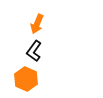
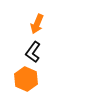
black L-shape: moved 1 px left, 1 px down
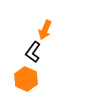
orange arrow: moved 8 px right, 6 px down
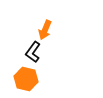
orange hexagon: rotated 10 degrees counterclockwise
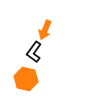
black L-shape: moved 1 px right
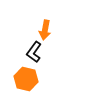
orange arrow: rotated 12 degrees counterclockwise
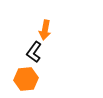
orange hexagon: rotated 20 degrees counterclockwise
